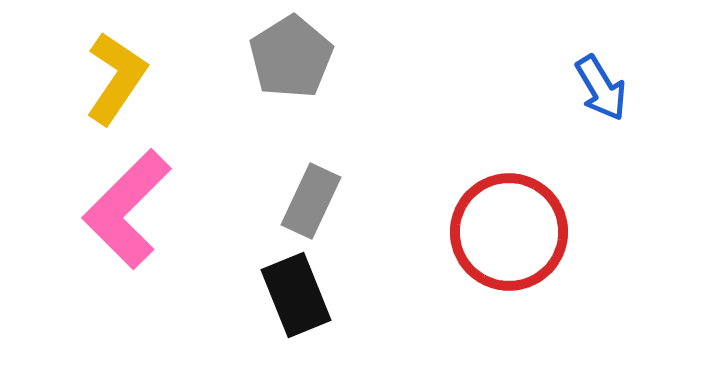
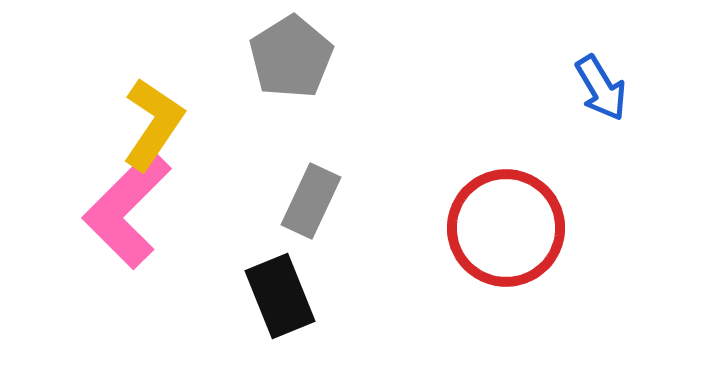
yellow L-shape: moved 37 px right, 46 px down
red circle: moved 3 px left, 4 px up
black rectangle: moved 16 px left, 1 px down
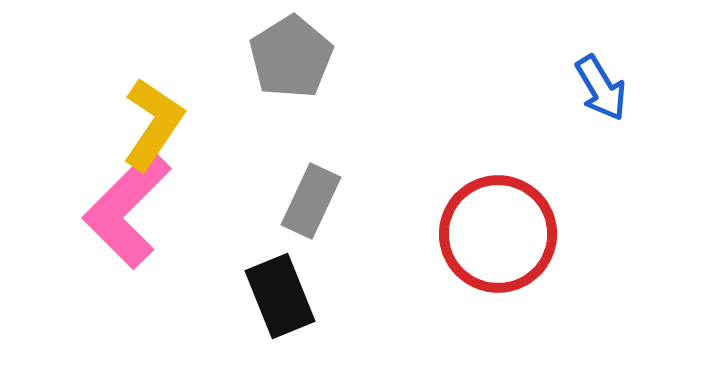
red circle: moved 8 px left, 6 px down
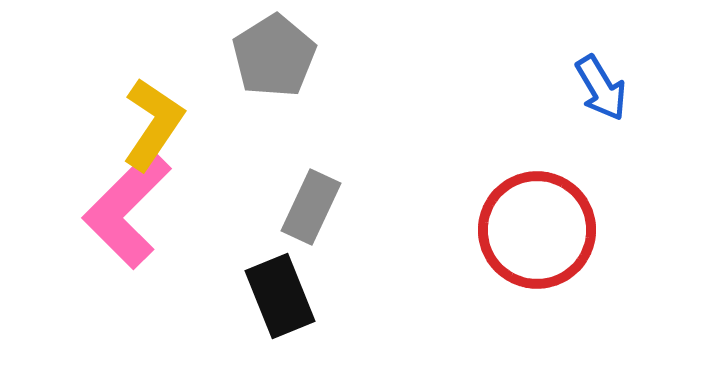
gray pentagon: moved 17 px left, 1 px up
gray rectangle: moved 6 px down
red circle: moved 39 px right, 4 px up
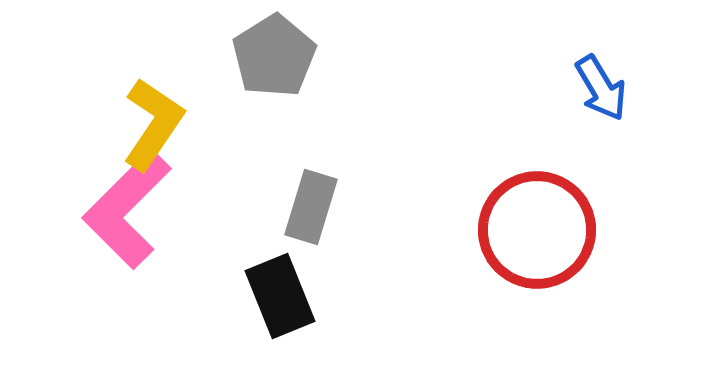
gray rectangle: rotated 8 degrees counterclockwise
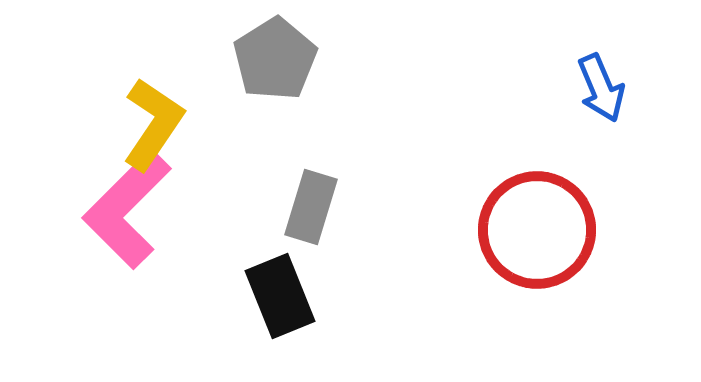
gray pentagon: moved 1 px right, 3 px down
blue arrow: rotated 8 degrees clockwise
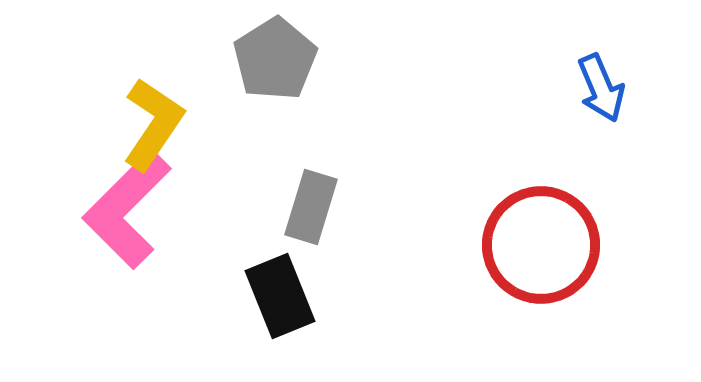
red circle: moved 4 px right, 15 px down
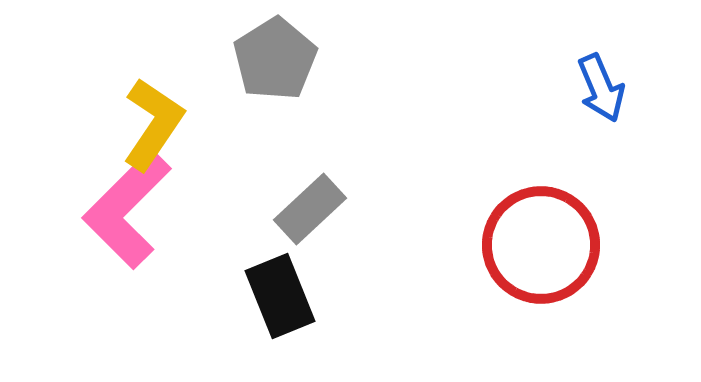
gray rectangle: moved 1 px left, 2 px down; rotated 30 degrees clockwise
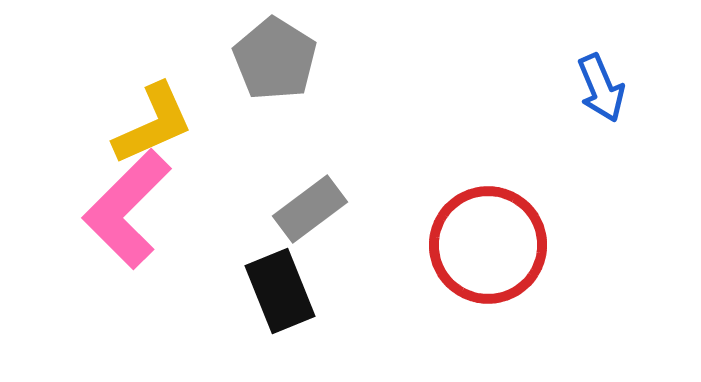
gray pentagon: rotated 8 degrees counterclockwise
yellow L-shape: rotated 32 degrees clockwise
gray rectangle: rotated 6 degrees clockwise
red circle: moved 53 px left
black rectangle: moved 5 px up
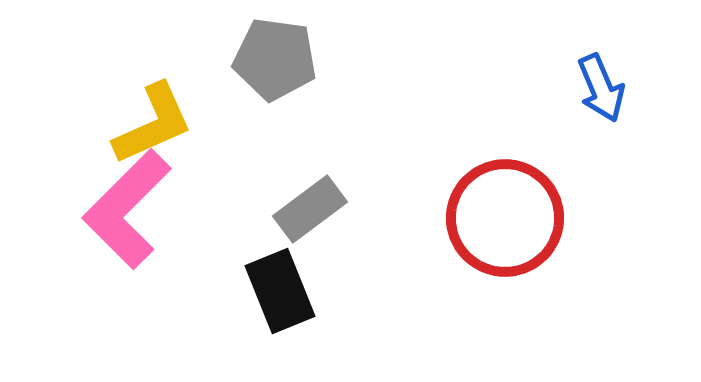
gray pentagon: rotated 24 degrees counterclockwise
red circle: moved 17 px right, 27 px up
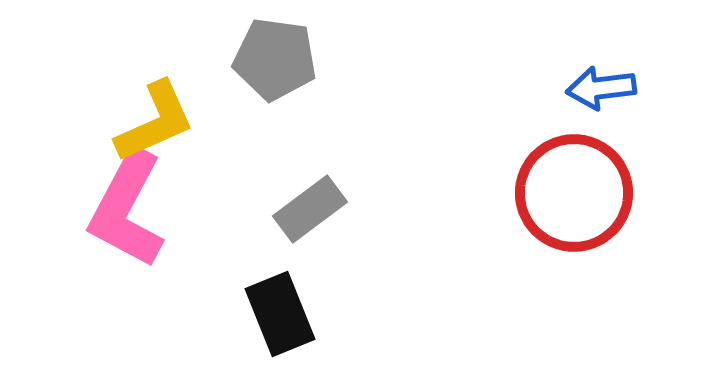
blue arrow: rotated 106 degrees clockwise
yellow L-shape: moved 2 px right, 2 px up
pink L-shape: rotated 17 degrees counterclockwise
red circle: moved 69 px right, 25 px up
black rectangle: moved 23 px down
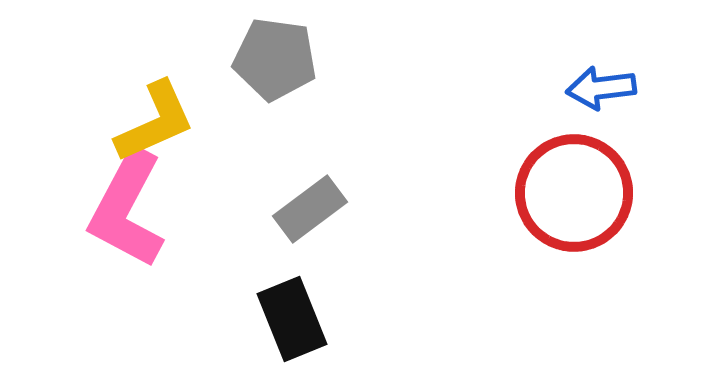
black rectangle: moved 12 px right, 5 px down
